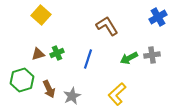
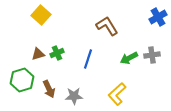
gray star: moved 2 px right; rotated 24 degrees clockwise
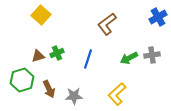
brown L-shape: moved 2 px up; rotated 95 degrees counterclockwise
brown triangle: moved 2 px down
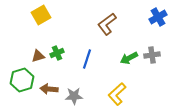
yellow square: rotated 18 degrees clockwise
blue line: moved 1 px left
brown arrow: rotated 120 degrees clockwise
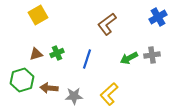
yellow square: moved 3 px left
brown triangle: moved 2 px left, 2 px up
brown arrow: moved 1 px up
yellow L-shape: moved 8 px left
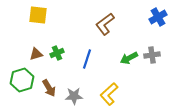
yellow square: rotated 36 degrees clockwise
brown L-shape: moved 2 px left
brown arrow: rotated 126 degrees counterclockwise
